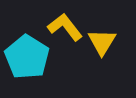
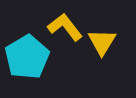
cyan pentagon: rotated 9 degrees clockwise
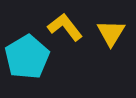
yellow triangle: moved 9 px right, 9 px up
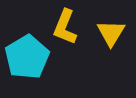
yellow L-shape: rotated 120 degrees counterclockwise
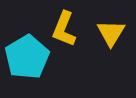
yellow L-shape: moved 1 px left, 2 px down
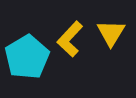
yellow L-shape: moved 6 px right, 10 px down; rotated 21 degrees clockwise
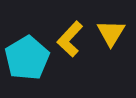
cyan pentagon: moved 1 px down
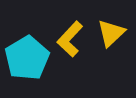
yellow triangle: rotated 16 degrees clockwise
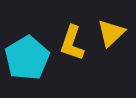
yellow L-shape: moved 2 px right, 4 px down; rotated 24 degrees counterclockwise
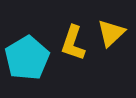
yellow L-shape: moved 1 px right
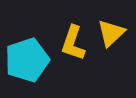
cyan pentagon: moved 2 px down; rotated 12 degrees clockwise
